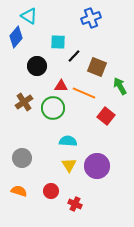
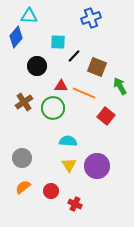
cyan triangle: rotated 30 degrees counterclockwise
orange semicircle: moved 4 px right, 4 px up; rotated 56 degrees counterclockwise
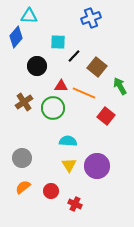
brown square: rotated 18 degrees clockwise
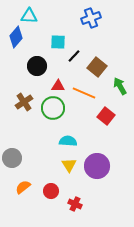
red triangle: moved 3 px left
gray circle: moved 10 px left
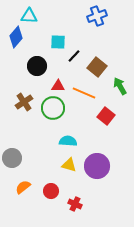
blue cross: moved 6 px right, 2 px up
yellow triangle: rotated 42 degrees counterclockwise
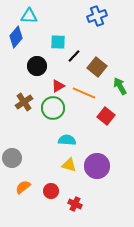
red triangle: rotated 32 degrees counterclockwise
cyan semicircle: moved 1 px left, 1 px up
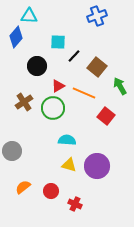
gray circle: moved 7 px up
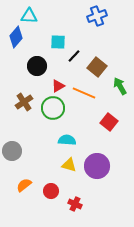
red square: moved 3 px right, 6 px down
orange semicircle: moved 1 px right, 2 px up
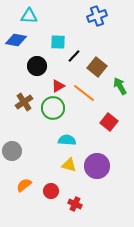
blue diamond: moved 3 px down; rotated 60 degrees clockwise
orange line: rotated 15 degrees clockwise
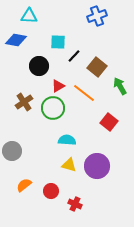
black circle: moved 2 px right
